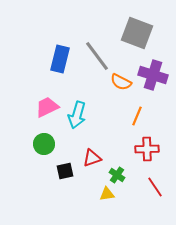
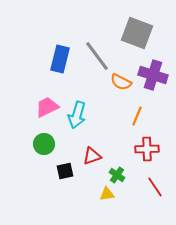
red triangle: moved 2 px up
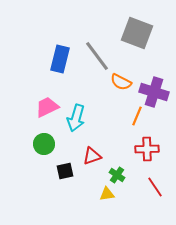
purple cross: moved 1 px right, 17 px down
cyan arrow: moved 1 px left, 3 px down
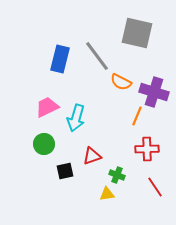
gray square: rotated 8 degrees counterclockwise
green cross: rotated 14 degrees counterclockwise
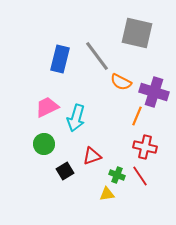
red cross: moved 2 px left, 2 px up; rotated 15 degrees clockwise
black square: rotated 18 degrees counterclockwise
red line: moved 15 px left, 11 px up
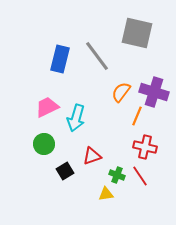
orange semicircle: moved 10 px down; rotated 100 degrees clockwise
yellow triangle: moved 1 px left
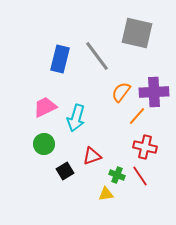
purple cross: rotated 20 degrees counterclockwise
pink trapezoid: moved 2 px left
orange line: rotated 18 degrees clockwise
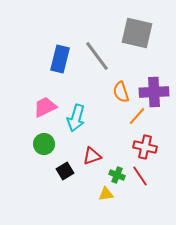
orange semicircle: rotated 55 degrees counterclockwise
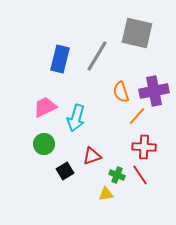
gray line: rotated 68 degrees clockwise
purple cross: moved 1 px up; rotated 8 degrees counterclockwise
red cross: moved 1 px left; rotated 10 degrees counterclockwise
red line: moved 1 px up
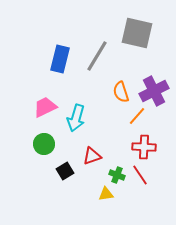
purple cross: rotated 16 degrees counterclockwise
